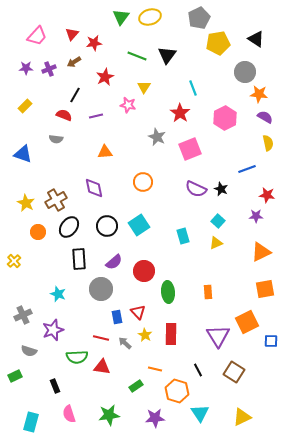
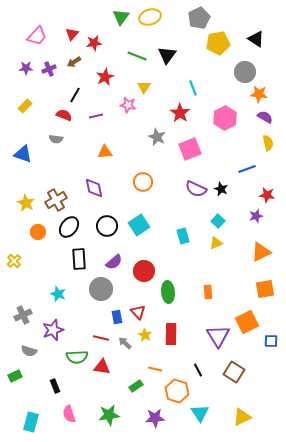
purple star at (256, 216): rotated 16 degrees counterclockwise
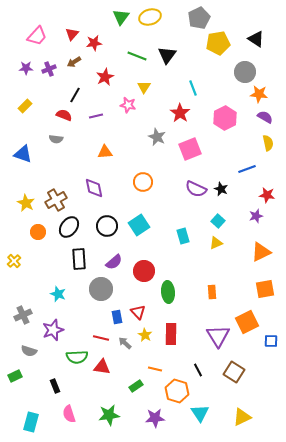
orange rectangle at (208, 292): moved 4 px right
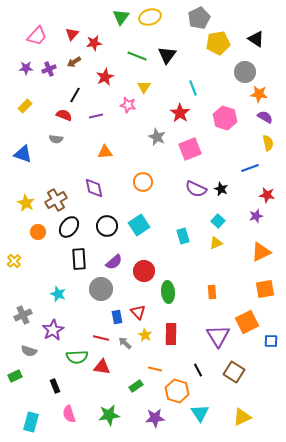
pink hexagon at (225, 118): rotated 15 degrees counterclockwise
blue line at (247, 169): moved 3 px right, 1 px up
purple star at (53, 330): rotated 10 degrees counterclockwise
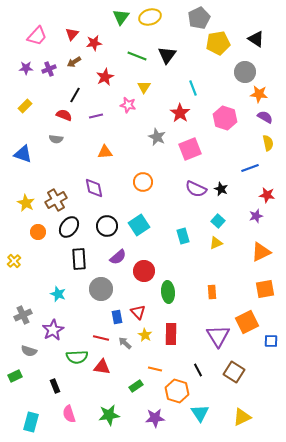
purple semicircle at (114, 262): moved 4 px right, 5 px up
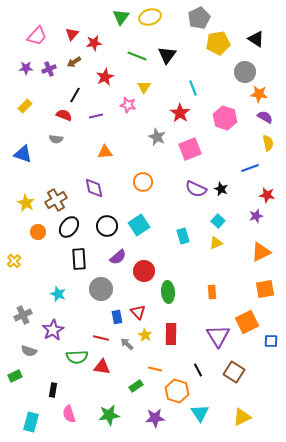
gray arrow at (125, 343): moved 2 px right, 1 px down
black rectangle at (55, 386): moved 2 px left, 4 px down; rotated 32 degrees clockwise
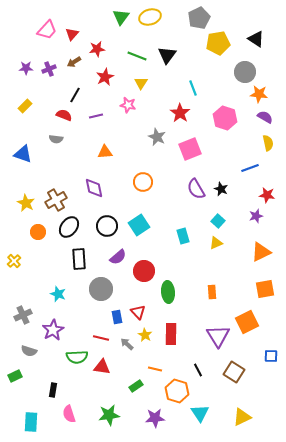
pink trapezoid at (37, 36): moved 10 px right, 6 px up
red star at (94, 43): moved 3 px right, 6 px down
yellow triangle at (144, 87): moved 3 px left, 4 px up
purple semicircle at (196, 189): rotated 35 degrees clockwise
blue square at (271, 341): moved 15 px down
cyan rectangle at (31, 422): rotated 12 degrees counterclockwise
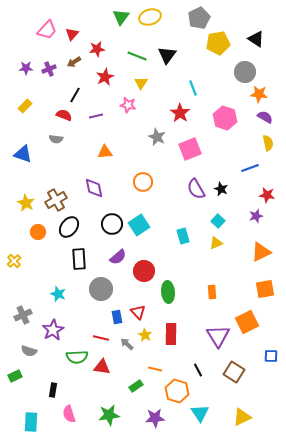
black circle at (107, 226): moved 5 px right, 2 px up
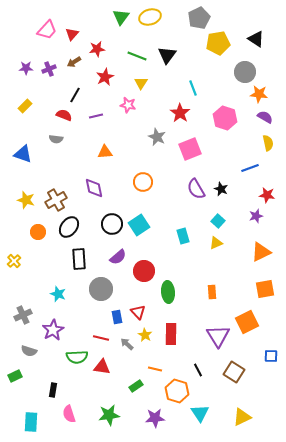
yellow star at (26, 203): moved 3 px up; rotated 12 degrees counterclockwise
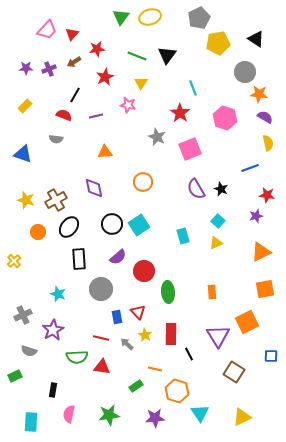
black line at (198, 370): moved 9 px left, 16 px up
pink semicircle at (69, 414): rotated 30 degrees clockwise
